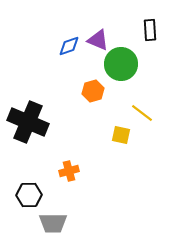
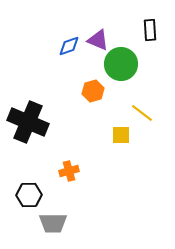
yellow square: rotated 12 degrees counterclockwise
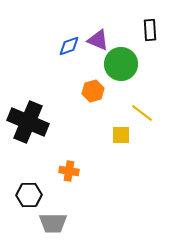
orange cross: rotated 24 degrees clockwise
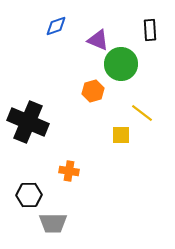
blue diamond: moved 13 px left, 20 px up
